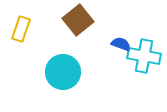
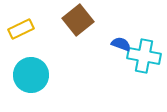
yellow rectangle: rotated 45 degrees clockwise
cyan circle: moved 32 px left, 3 px down
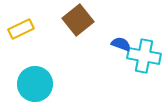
cyan circle: moved 4 px right, 9 px down
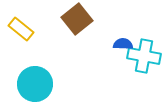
brown square: moved 1 px left, 1 px up
yellow rectangle: rotated 65 degrees clockwise
blue semicircle: moved 2 px right; rotated 18 degrees counterclockwise
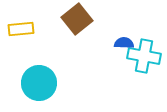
yellow rectangle: rotated 45 degrees counterclockwise
blue semicircle: moved 1 px right, 1 px up
cyan circle: moved 4 px right, 1 px up
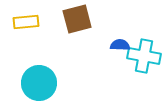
brown square: rotated 24 degrees clockwise
yellow rectangle: moved 5 px right, 7 px up
blue semicircle: moved 4 px left, 2 px down
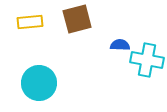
yellow rectangle: moved 4 px right
cyan cross: moved 3 px right, 4 px down
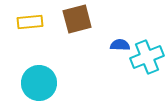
cyan cross: moved 3 px up; rotated 32 degrees counterclockwise
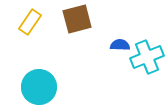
yellow rectangle: rotated 50 degrees counterclockwise
cyan circle: moved 4 px down
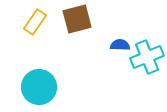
yellow rectangle: moved 5 px right
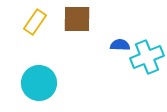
brown square: rotated 16 degrees clockwise
cyan circle: moved 4 px up
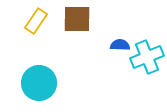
yellow rectangle: moved 1 px right, 1 px up
